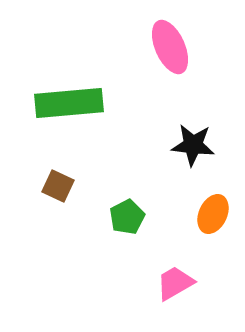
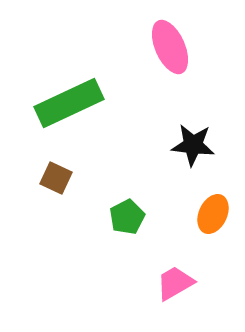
green rectangle: rotated 20 degrees counterclockwise
brown square: moved 2 px left, 8 px up
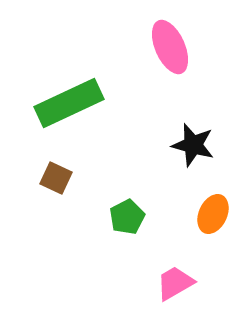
black star: rotated 9 degrees clockwise
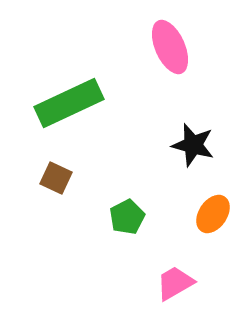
orange ellipse: rotated 9 degrees clockwise
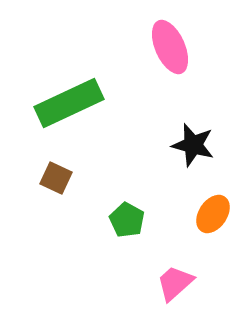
green pentagon: moved 3 px down; rotated 16 degrees counterclockwise
pink trapezoid: rotated 12 degrees counterclockwise
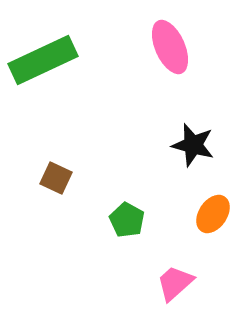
green rectangle: moved 26 px left, 43 px up
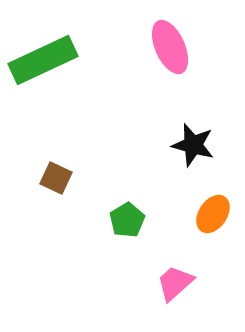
green pentagon: rotated 12 degrees clockwise
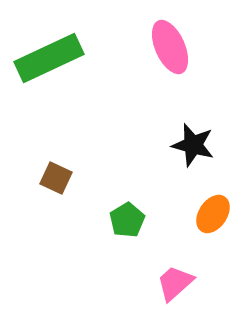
green rectangle: moved 6 px right, 2 px up
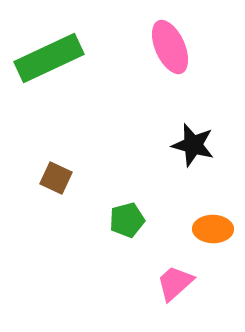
orange ellipse: moved 15 px down; rotated 57 degrees clockwise
green pentagon: rotated 16 degrees clockwise
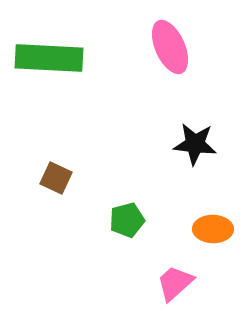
green rectangle: rotated 28 degrees clockwise
black star: moved 2 px right, 1 px up; rotated 9 degrees counterclockwise
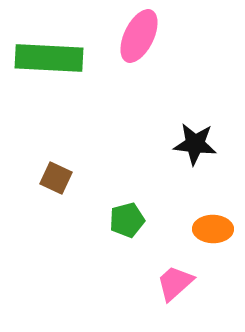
pink ellipse: moved 31 px left, 11 px up; rotated 50 degrees clockwise
